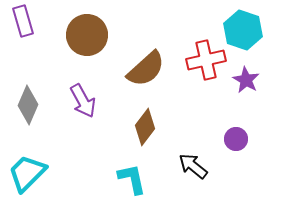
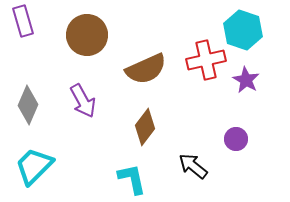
brown semicircle: rotated 18 degrees clockwise
cyan trapezoid: moved 7 px right, 7 px up
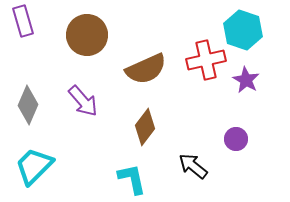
purple arrow: rotated 12 degrees counterclockwise
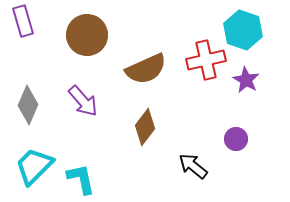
cyan L-shape: moved 51 px left
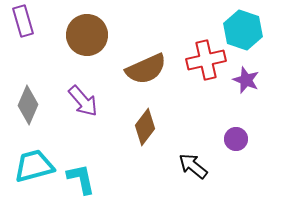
purple star: rotated 8 degrees counterclockwise
cyan trapezoid: rotated 30 degrees clockwise
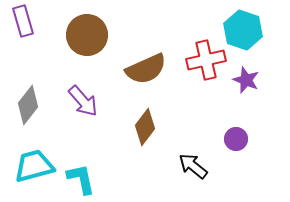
gray diamond: rotated 15 degrees clockwise
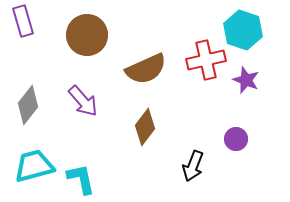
black arrow: rotated 108 degrees counterclockwise
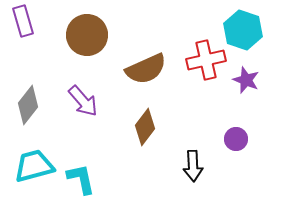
black arrow: rotated 24 degrees counterclockwise
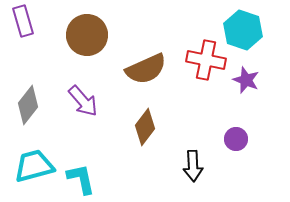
red cross: rotated 24 degrees clockwise
